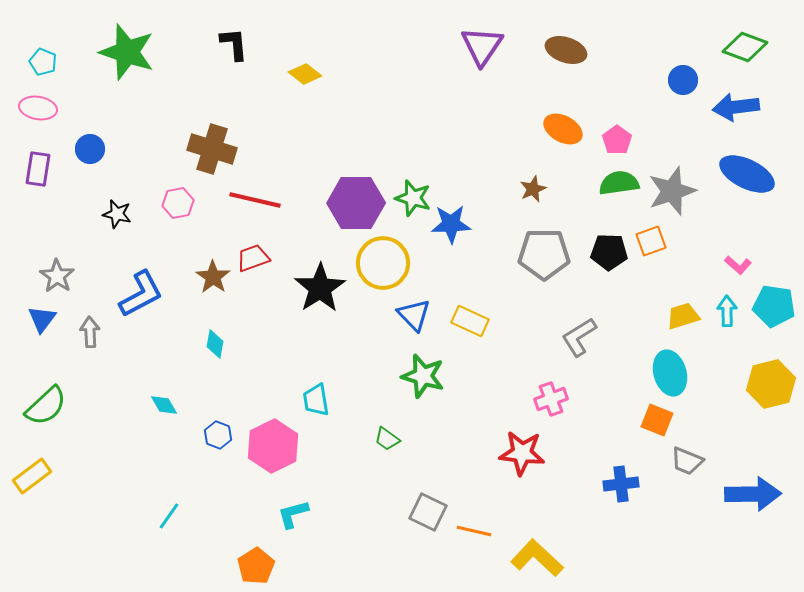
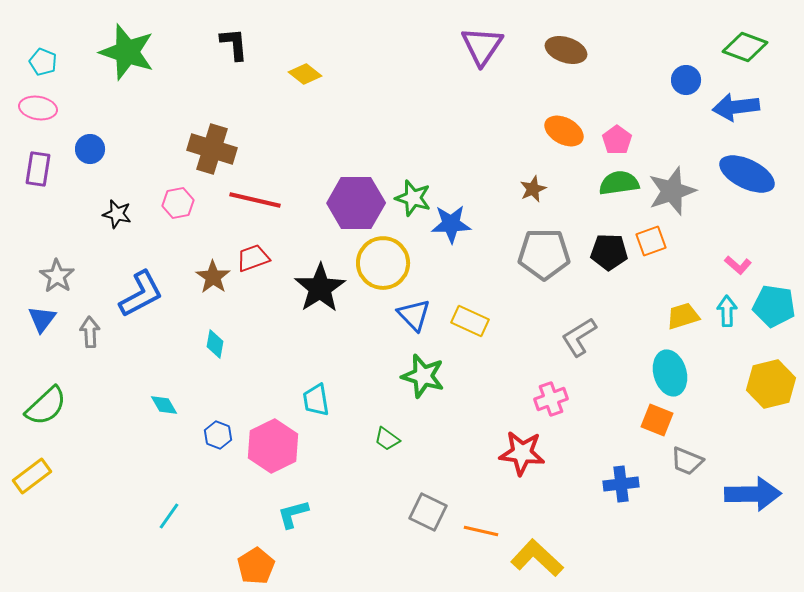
blue circle at (683, 80): moved 3 px right
orange ellipse at (563, 129): moved 1 px right, 2 px down
orange line at (474, 531): moved 7 px right
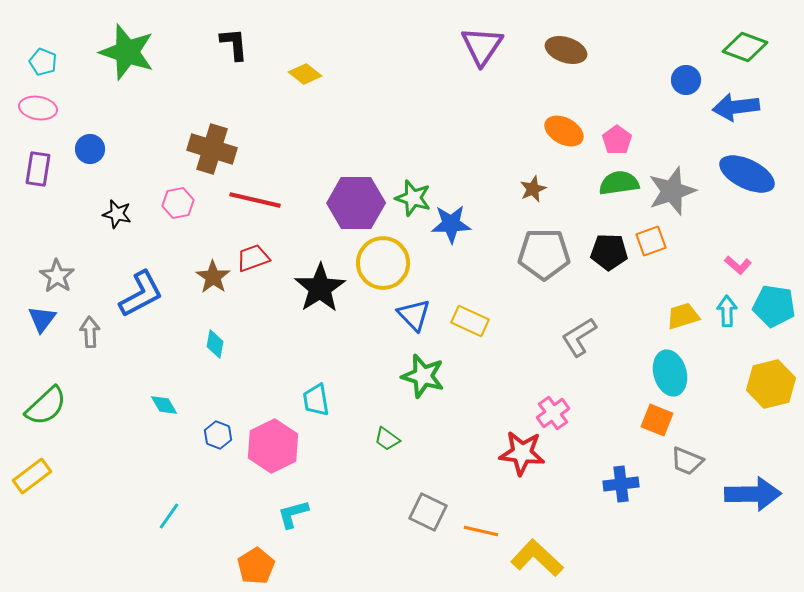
pink cross at (551, 399): moved 2 px right, 14 px down; rotated 16 degrees counterclockwise
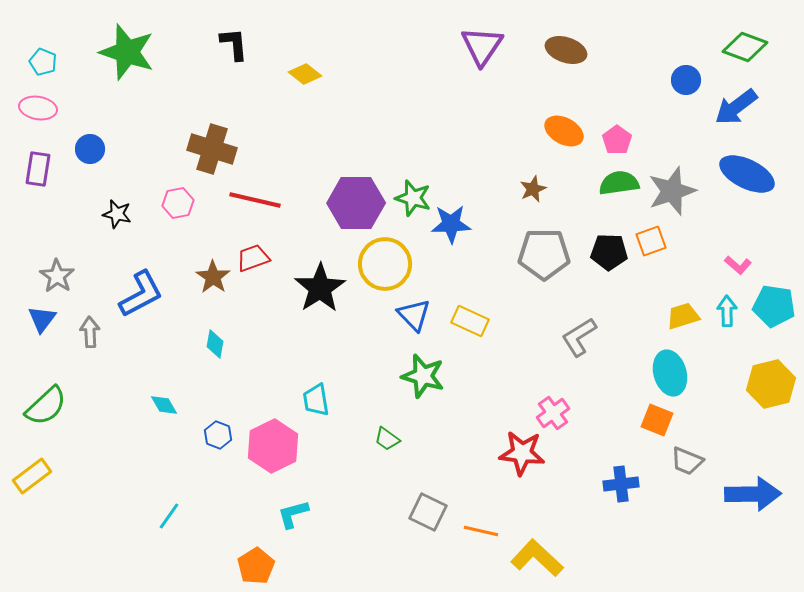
blue arrow at (736, 107): rotated 30 degrees counterclockwise
yellow circle at (383, 263): moved 2 px right, 1 px down
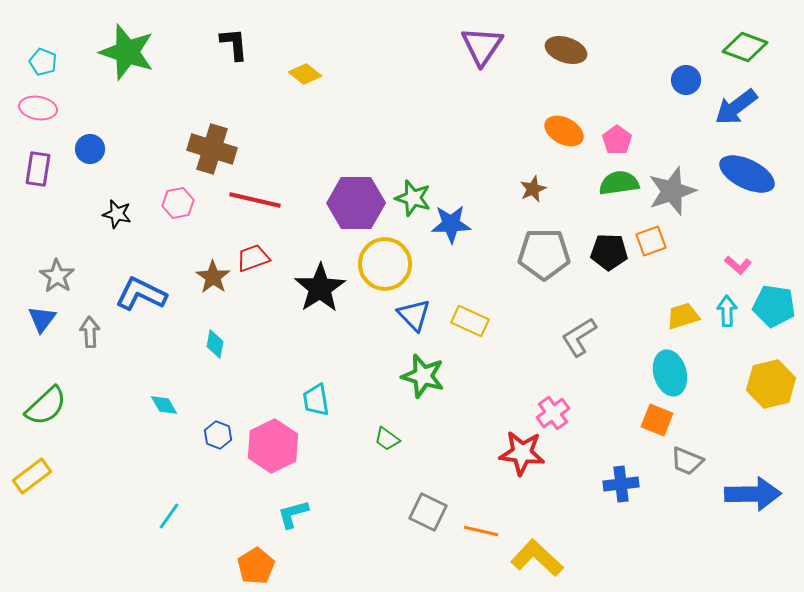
blue L-shape at (141, 294): rotated 126 degrees counterclockwise
